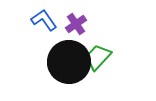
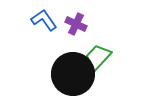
purple cross: rotated 30 degrees counterclockwise
black circle: moved 4 px right, 12 px down
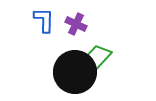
blue L-shape: rotated 36 degrees clockwise
black circle: moved 2 px right, 2 px up
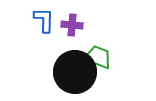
purple cross: moved 4 px left, 1 px down; rotated 20 degrees counterclockwise
green trapezoid: rotated 68 degrees clockwise
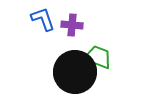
blue L-shape: moved 1 px left, 1 px up; rotated 20 degrees counterclockwise
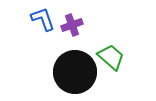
purple cross: rotated 25 degrees counterclockwise
green trapezoid: moved 13 px right; rotated 20 degrees clockwise
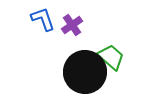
purple cross: rotated 15 degrees counterclockwise
black circle: moved 10 px right
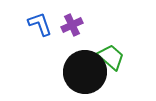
blue L-shape: moved 3 px left, 5 px down
purple cross: rotated 10 degrees clockwise
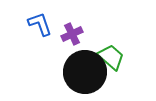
purple cross: moved 9 px down
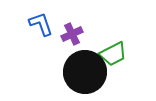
blue L-shape: moved 1 px right
green trapezoid: moved 2 px right, 3 px up; rotated 112 degrees clockwise
